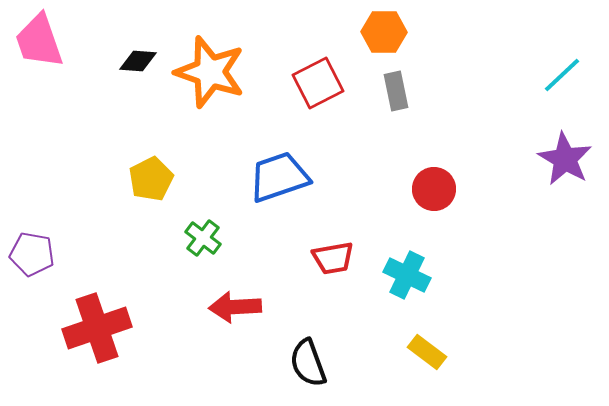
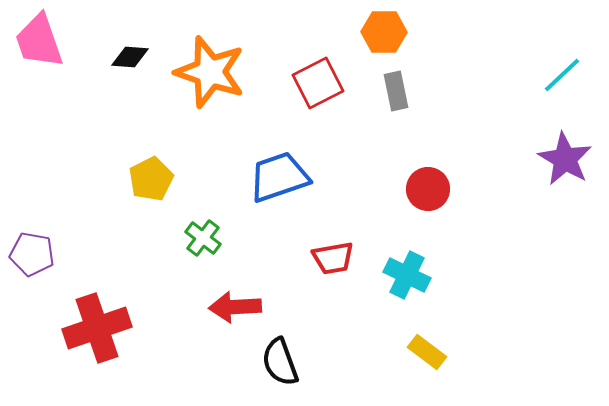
black diamond: moved 8 px left, 4 px up
red circle: moved 6 px left
black semicircle: moved 28 px left, 1 px up
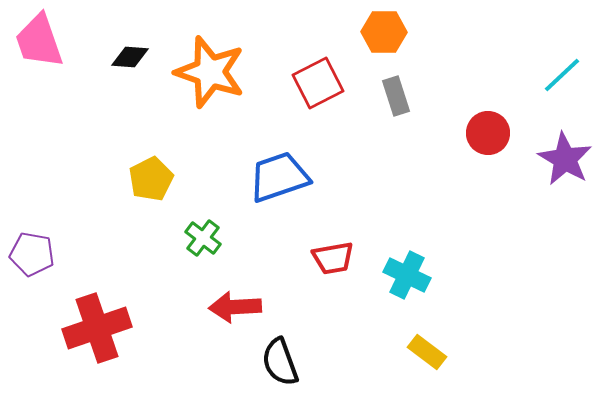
gray rectangle: moved 5 px down; rotated 6 degrees counterclockwise
red circle: moved 60 px right, 56 px up
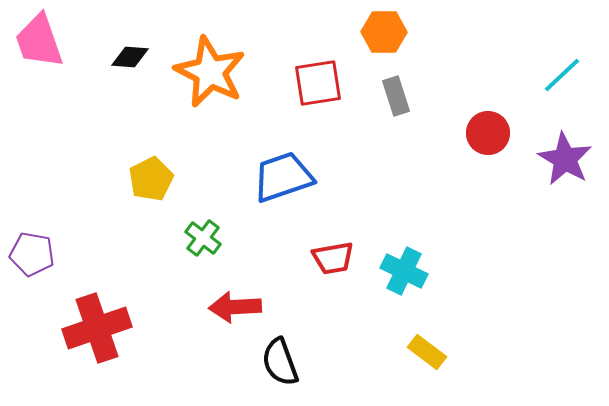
orange star: rotated 8 degrees clockwise
red square: rotated 18 degrees clockwise
blue trapezoid: moved 4 px right
cyan cross: moved 3 px left, 4 px up
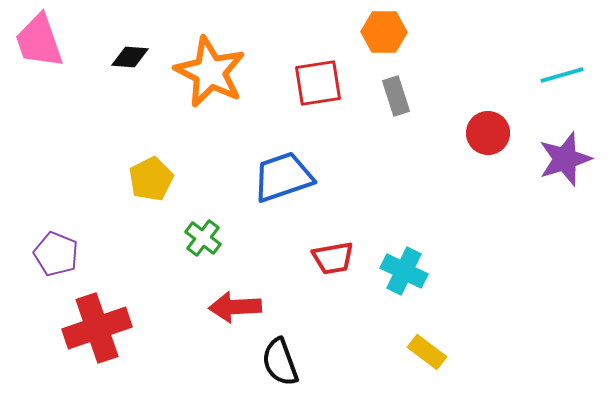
cyan line: rotated 27 degrees clockwise
purple star: rotated 24 degrees clockwise
purple pentagon: moved 24 px right; rotated 12 degrees clockwise
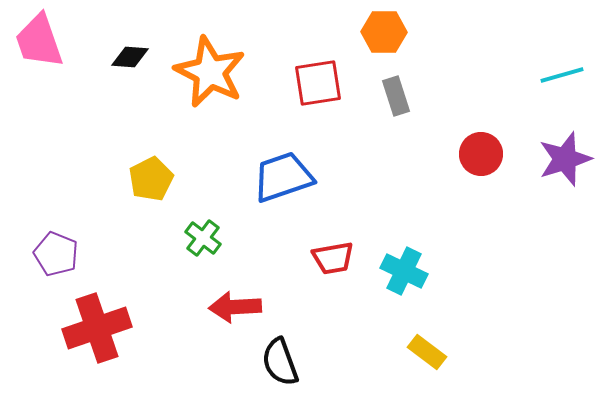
red circle: moved 7 px left, 21 px down
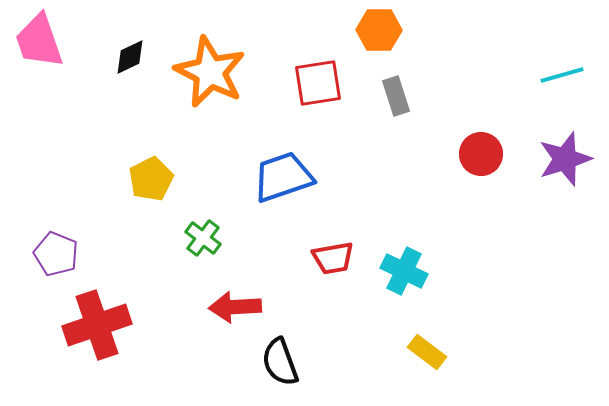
orange hexagon: moved 5 px left, 2 px up
black diamond: rotated 30 degrees counterclockwise
red cross: moved 3 px up
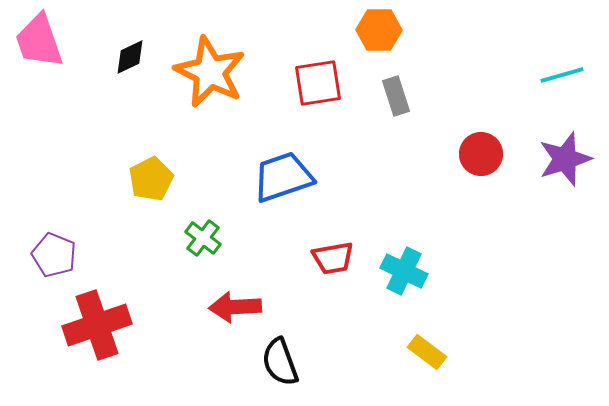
purple pentagon: moved 2 px left, 1 px down
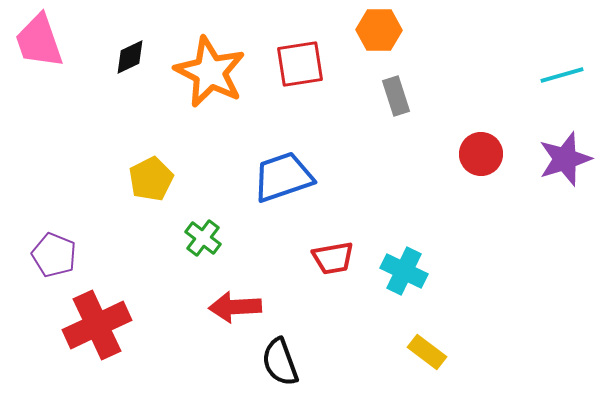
red square: moved 18 px left, 19 px up
red cross: rotated 6 degrees counterclockwise
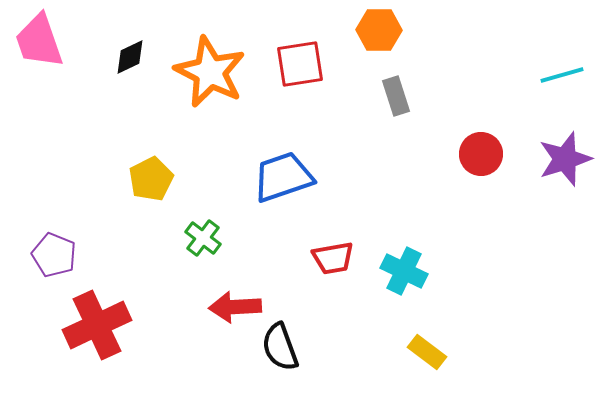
black semicircle: moved 15 px up
